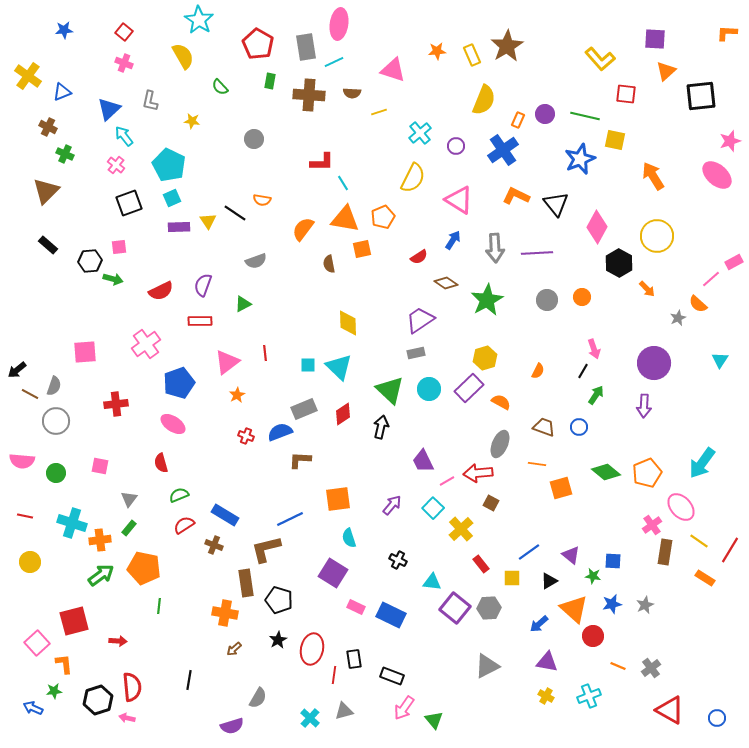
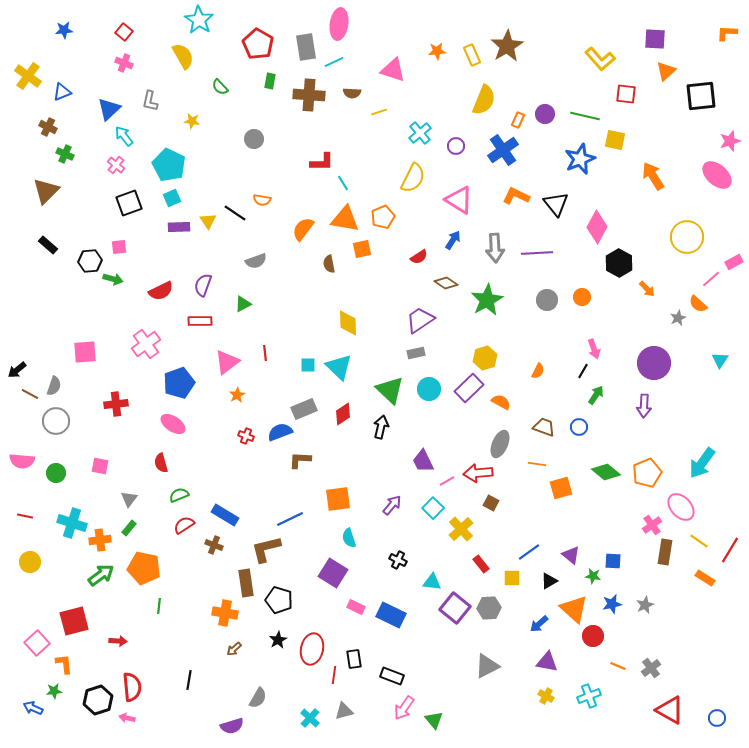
yellow circle at (657, 236): moved 30 px right, 1 px down
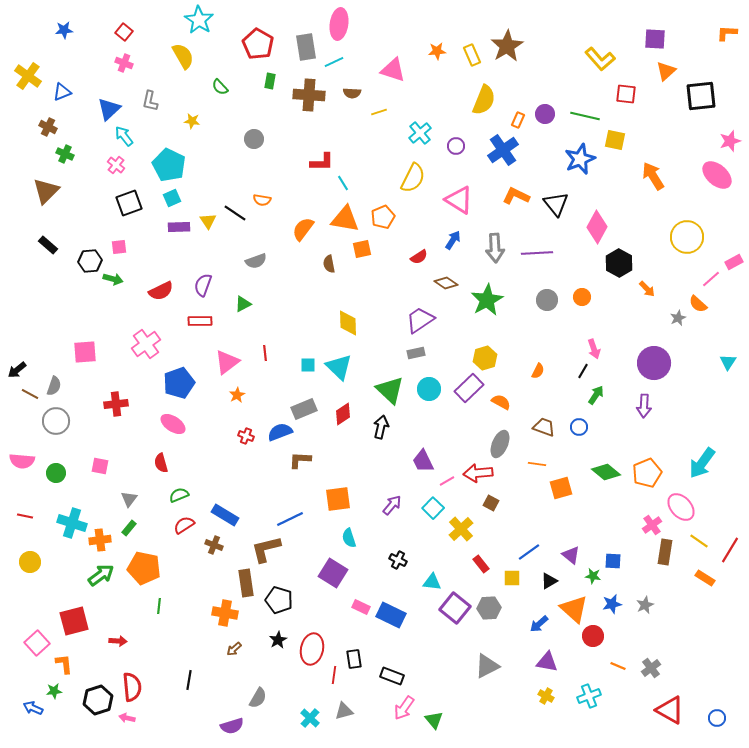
cyan triangle at (720, 360): moved 8 px right, 2 px down
pink rectangle at (356, 607): moved 5 px right
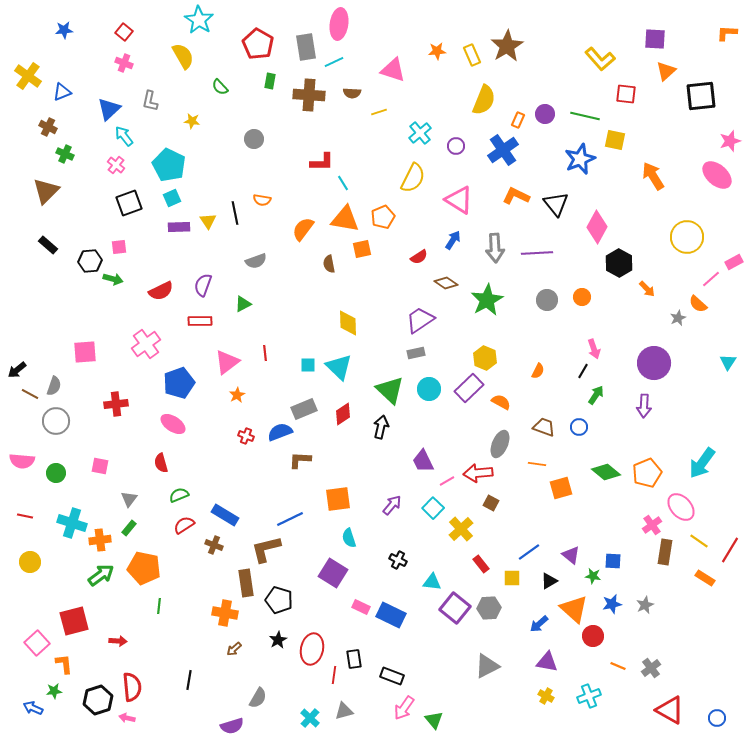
black line at (235, 213): rotated 45 degrees clockwise
yellow hexagon at (485, 358): rotated 20 degrees counterclockwise
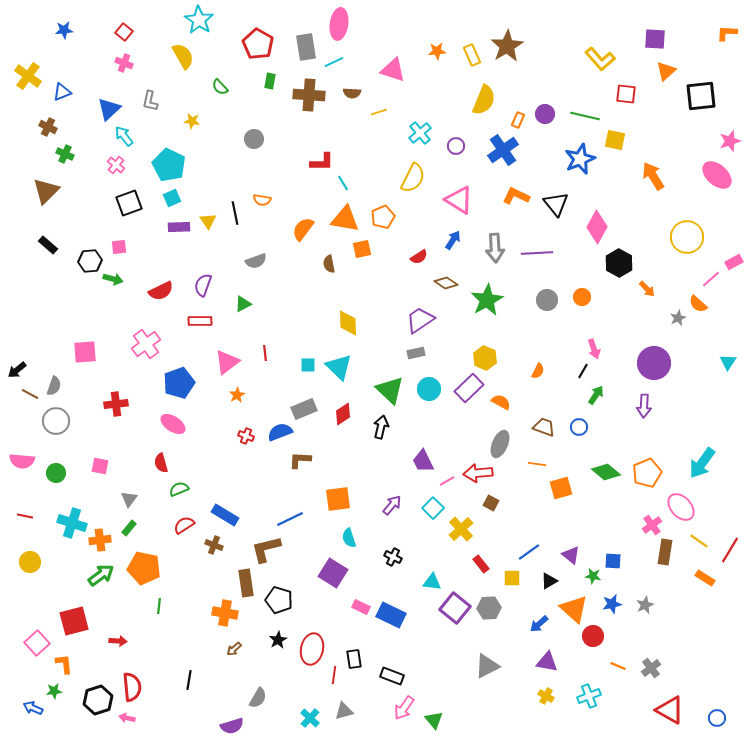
green semicircle at (179, 495): moved 6 px up
black cross at (398, 560): moved 5 px left, 3 px up
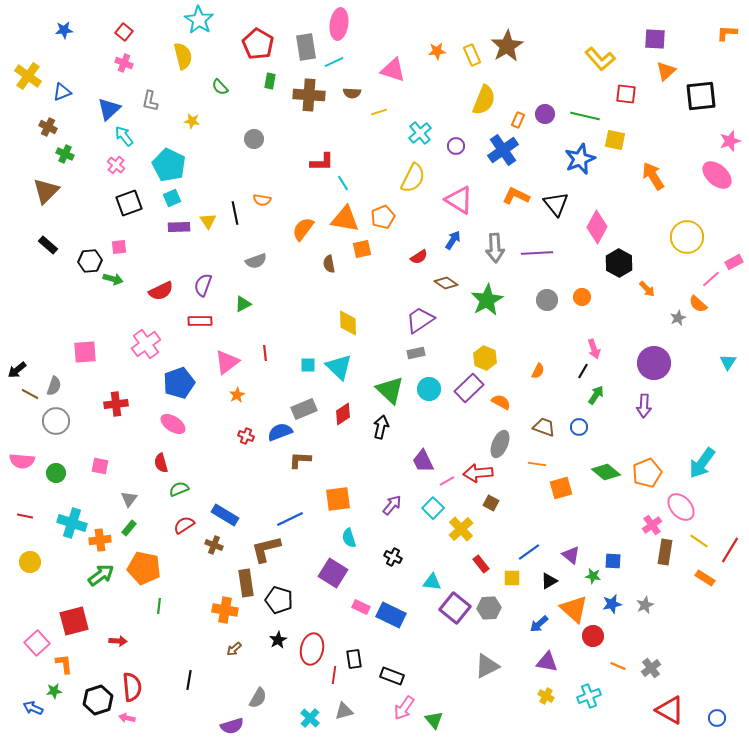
yellow semicircle at (183, 56): rotated 16 degrees clockwise
orange cross at (225, 613): moved 3 px up
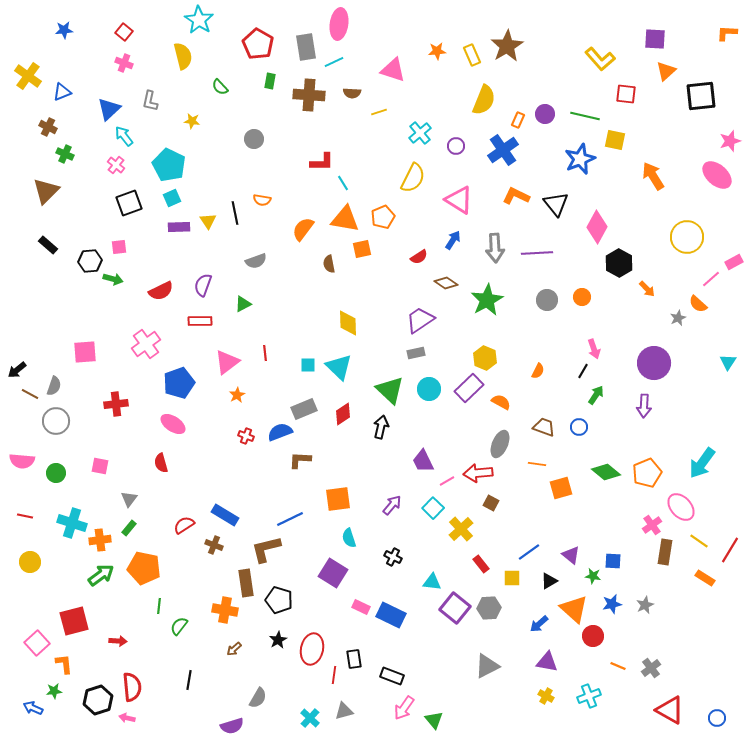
green semicircle at (179, 489): moved 137 px down; rotated 30 degrees counterclockwise
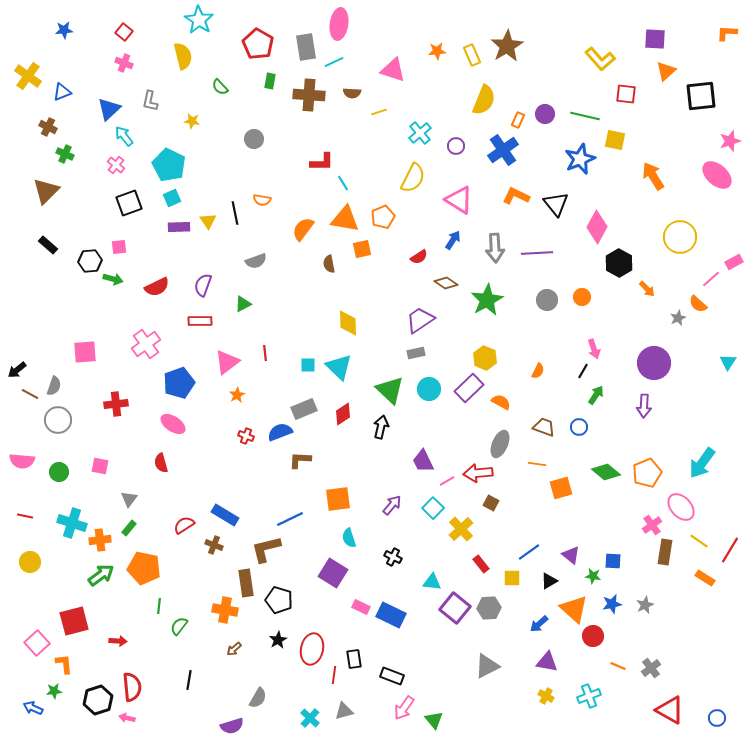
yellow circle at (687, 237): moved 7 px left
red semicircle at (161, 291): moved 4 px left, 4 px up
gray circle at (56, 421): moved 2 px right, 1 px up
green circle at (56, 473): moved 3 px right, 1 px up
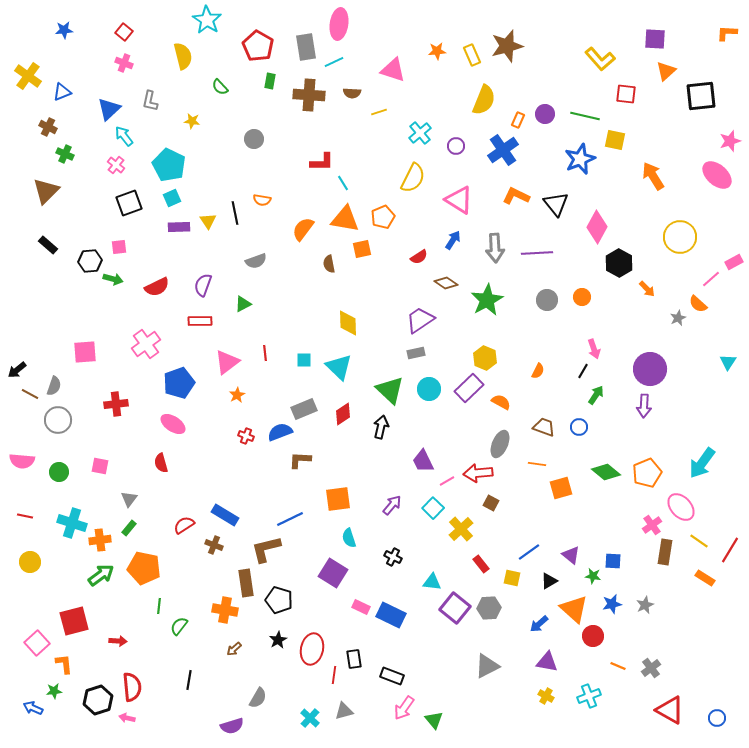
cyan star at (199, 20): moved 8 px right
red pentagon at (258, 44): moved 2 px down
brown star at (507, 46): rotated 16 degrees clockwise
purple circle at (654, 363): moved 4 px left, 6 px down
cyan square at (308, 365): moved 4 px left, 5 px up
yellow square at (512, 578): rotated 12 degrees clockwise
